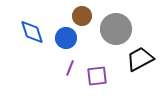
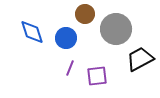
brown circle: moved 3 px right, 2 px up
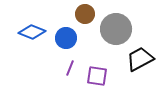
blue diamond: rotated 52 degrees counterclockwise
purple square: rotated 15 degrees clockwise
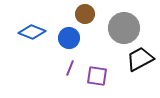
gray circle: moved 8 px right, 1 px up
blue circle: moved 3 px right
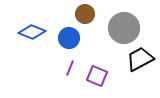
purple square: rotated 15 degrees clockwise
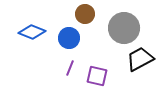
purple square: rotated 10 degrees counterclockwise
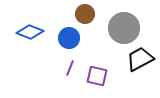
blue diamond: moved 2 px left
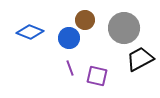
brown circle: moved 6 px down
purple line: rotated 42 degrees counterclockwise
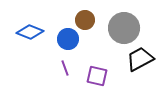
blue circle: moved 1 px left, 1 px down
purple line: moved 5 px left
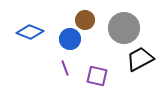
blue circle: moved 2 px right
